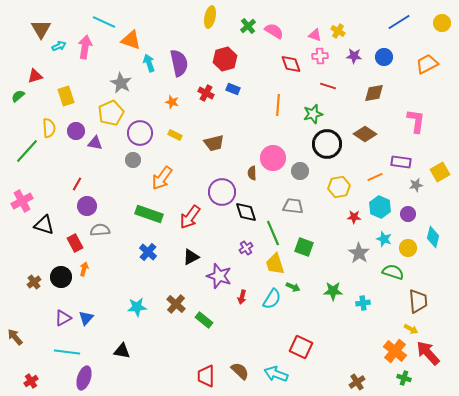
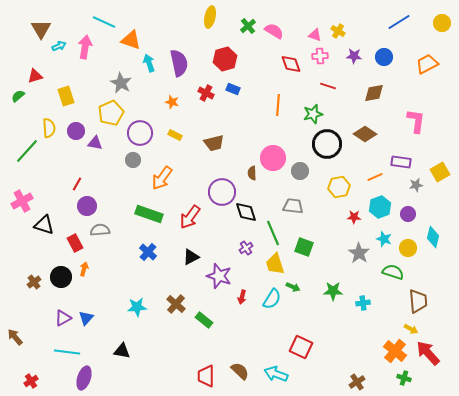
cyan hexagon at (380, 207): rotated 15 degrees clockwise
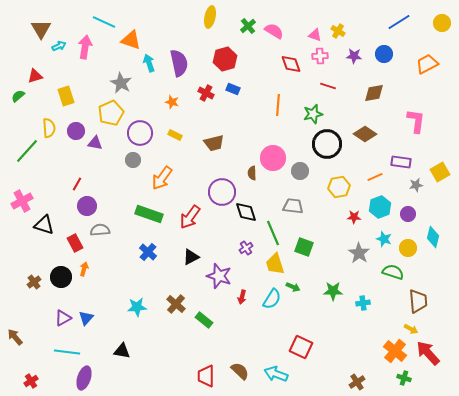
blue circle at (384, 57): moved 3 px up
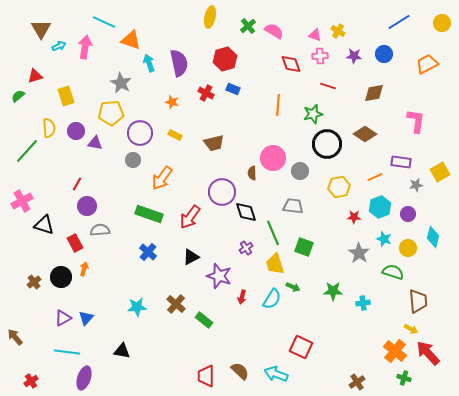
yellow pentagon at (111, 113): rotated 20 degrees clockwise
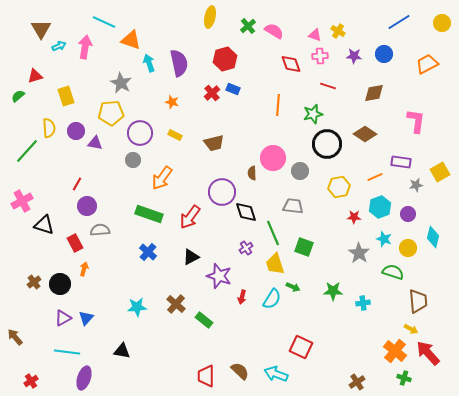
red cross at (206, 93): moved 6 px right; rotated 21 degrees clockwise
black circle at (61, 277): moved 1 px left, 7 px down
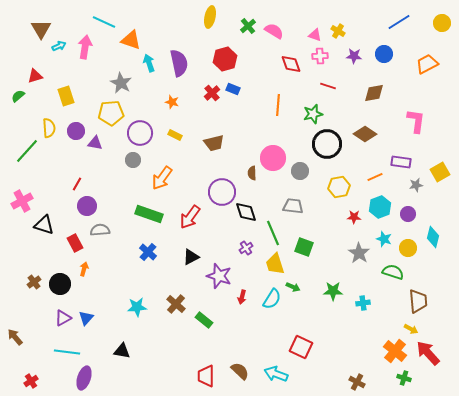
brown cross at (357, 382): rotated 28 degrees counterclockwise
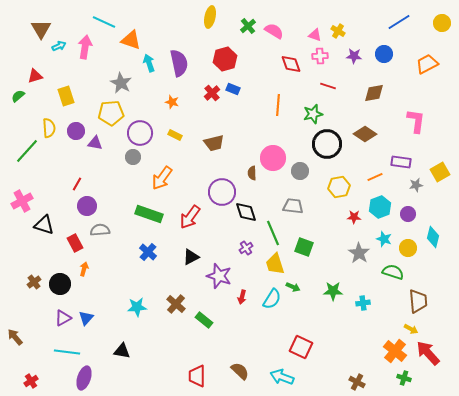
gray circle at (133, 160): moved 3 px up
cyan arrow at (276, 374): moved 6 px right, 3 px down
red trapezoid at (206, 376): moved 9 px left
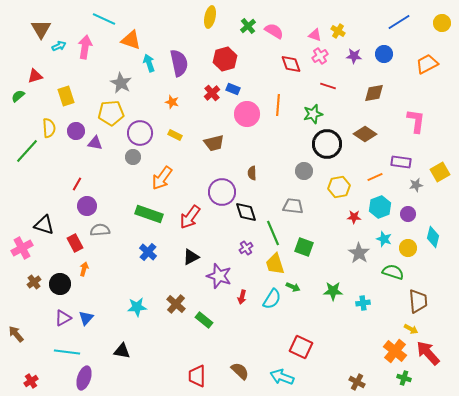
cyan line at (104, 22): moved 3 px up
pink cross at (320, 56): rotated 28 degrees counterclockwise
pink circle at (273, 158): moved 26 px left, 44 px up
gray circle at (300, 171): moved 4 px right
pink cross at (22, 201): moved 47 px down
brown arrow at (15, 337): moved 1 px right, 3 px up
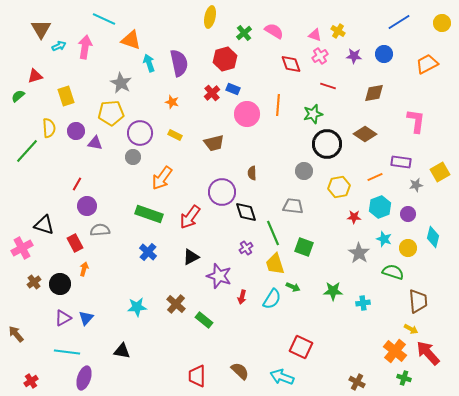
green cross at (248, 26): moved 4 px left, 7 px down
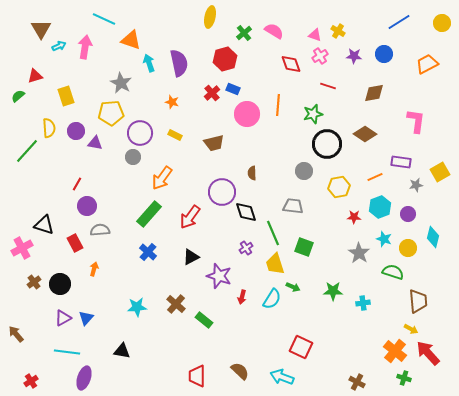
green rectangle at (149, 214): rotated 68 degrees counterclockwise
orange arrow at (84, 269): moved 10 px right
